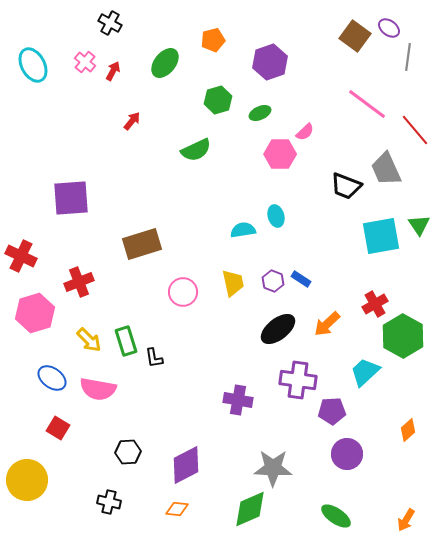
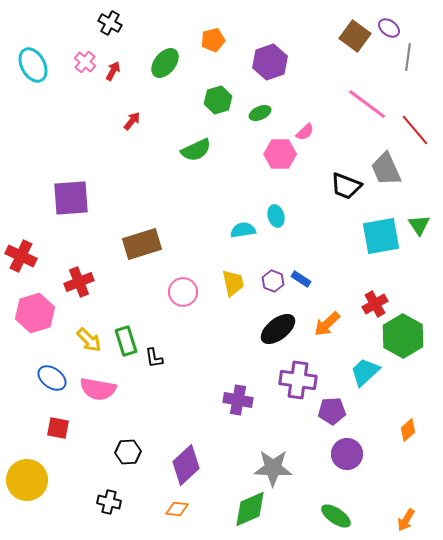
red square at (58, 428): rotated 20 degrees counterclockwise
purple diamond at (186, 465): rotated 15 degrees counterclockwise
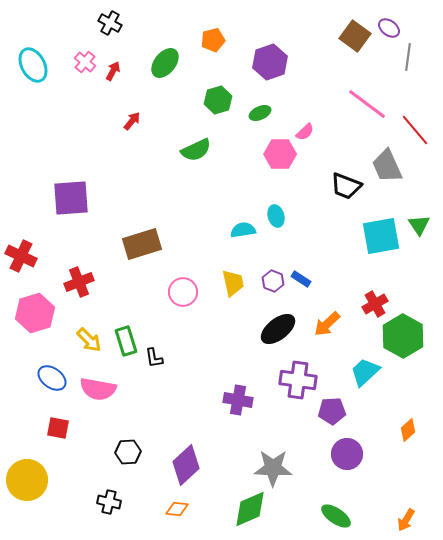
gray trapezoid at (386, 169): moved 1 px right, 3 px up
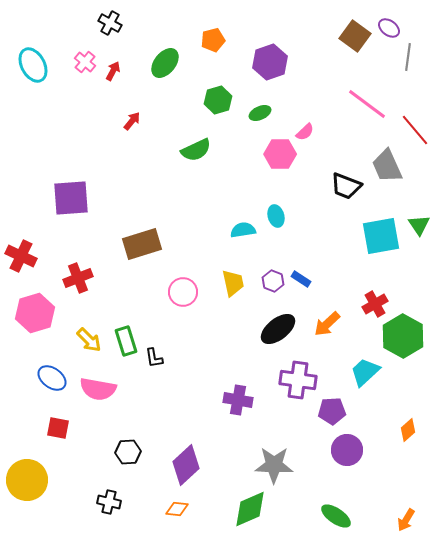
red cross at (79, 282): moved 1 px left, 4 px up
purple circle at (347, 454): moved 4 px up
gray star at (273, 468): moved 1 px right, 3 px up
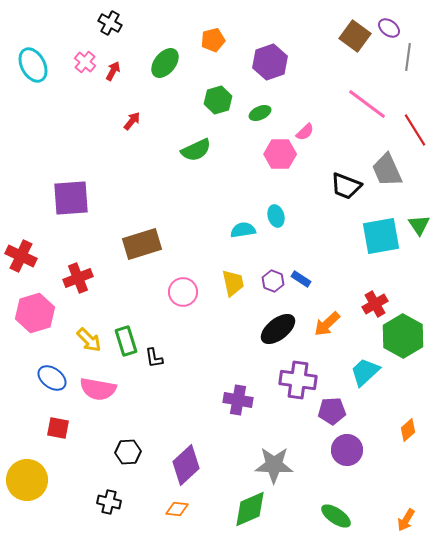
red line at (415, 130): rotated 8 degrees clockwise
gray trapezoid at (387, 166): moved 4 px down
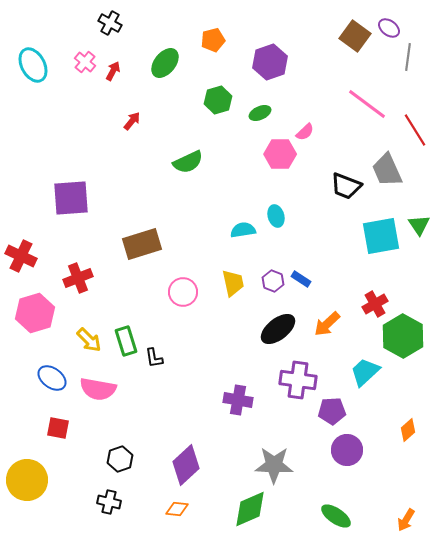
green semicircle at (196, 150): moved 8 px left, 12 px down
black hexagon at (128, 452): moved 8 px left, 7 px down; rotated 15 degrees counterclockwise
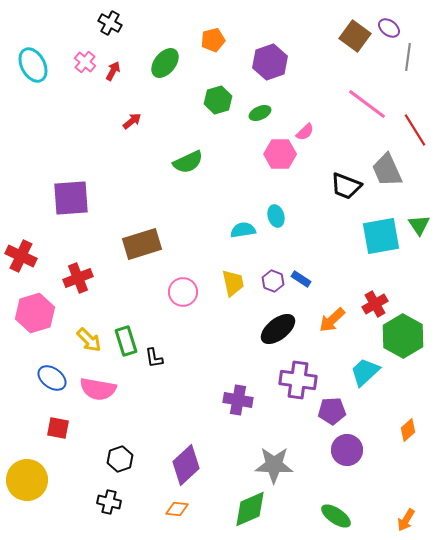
red arrow at (132, 121): rotated 12 degrees clockwise
orange arrow at (327, 324): moved 5 px right, 4 px up
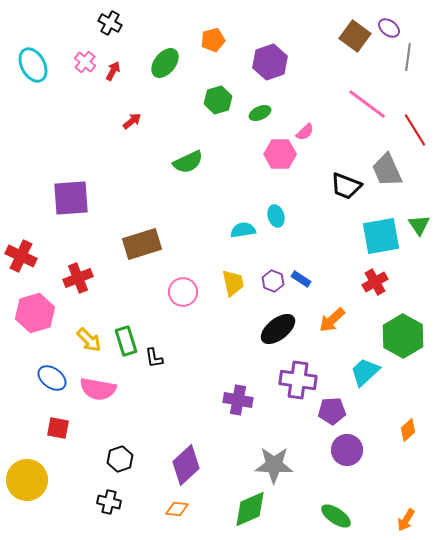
red cross at (375, 304): moved 22 px up
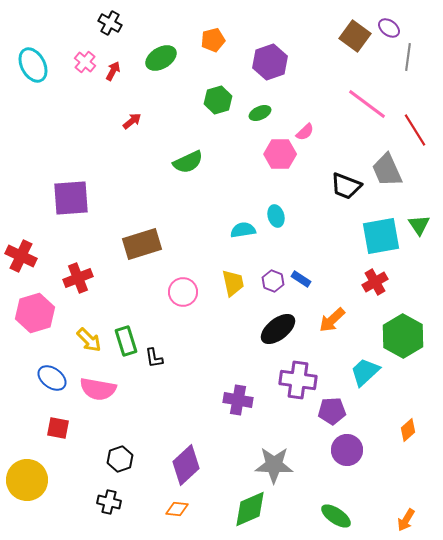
green ellipse at (165, 63): moved 4 px left, 5 px up; rotated 20 degrees clockwise
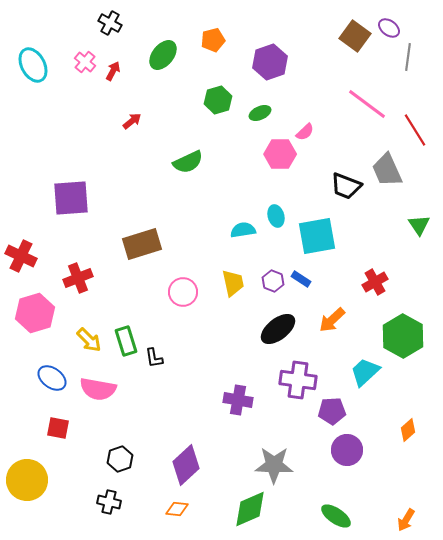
green ellipse at (161, 58): moved 2 px right, 3 px up; rotated 20 degrees counterclockwise
cyan square at (381, 236): moved 64 px left
